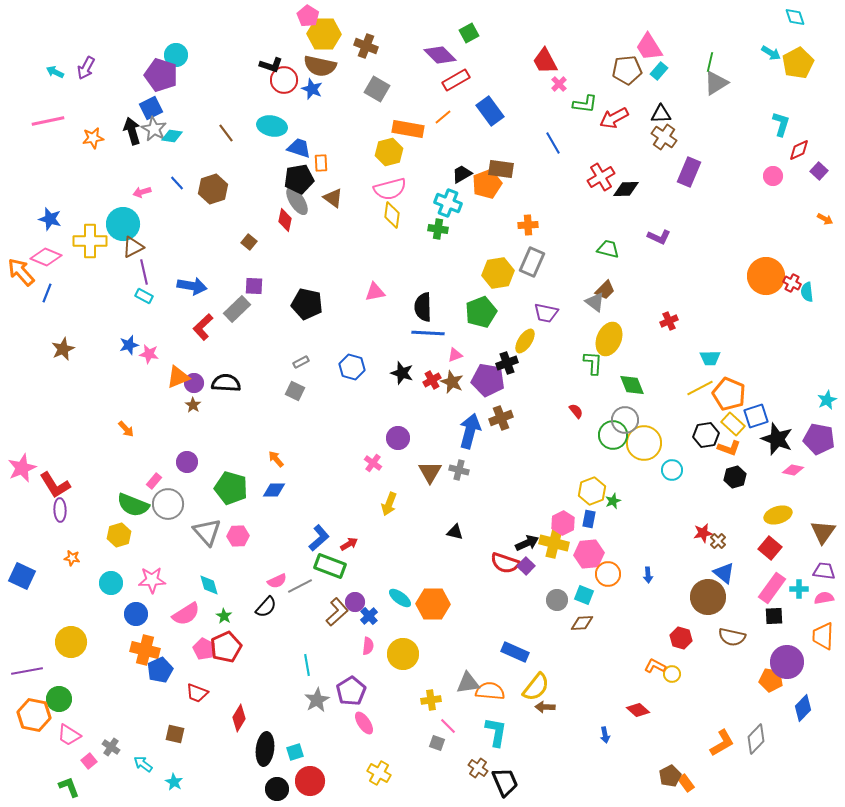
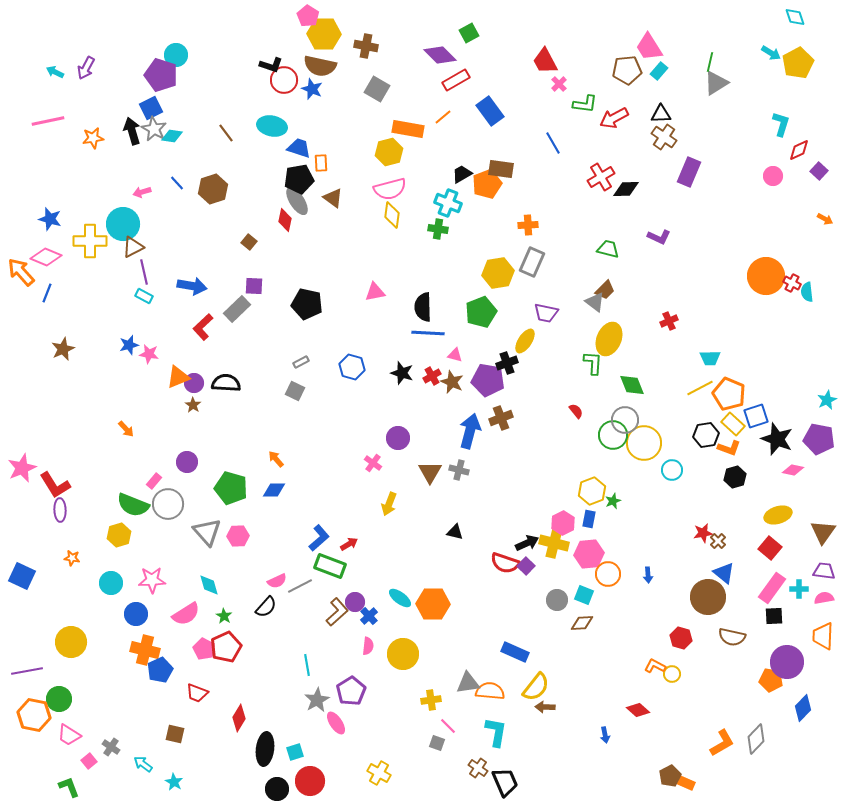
brown cross at (366, 46): rotated 10 degrees counterclockwise
pink triangle at (455, 355): rotated 35 degrees clockwise
red cross at (432, 380): moved 4 px up
pink ellipse at (364, 723): moved 28 px left
orange rectangle at (686, 783): rotated 30 degrees counterclockwise
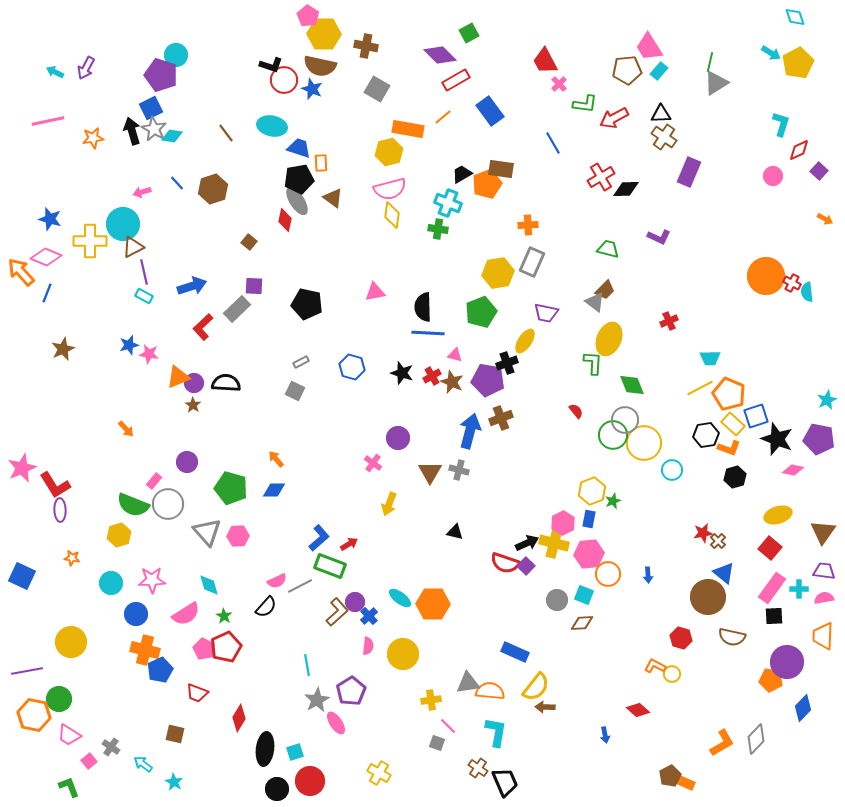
blue arrow at (192, 286): rotated 28 degrees counterclockwise
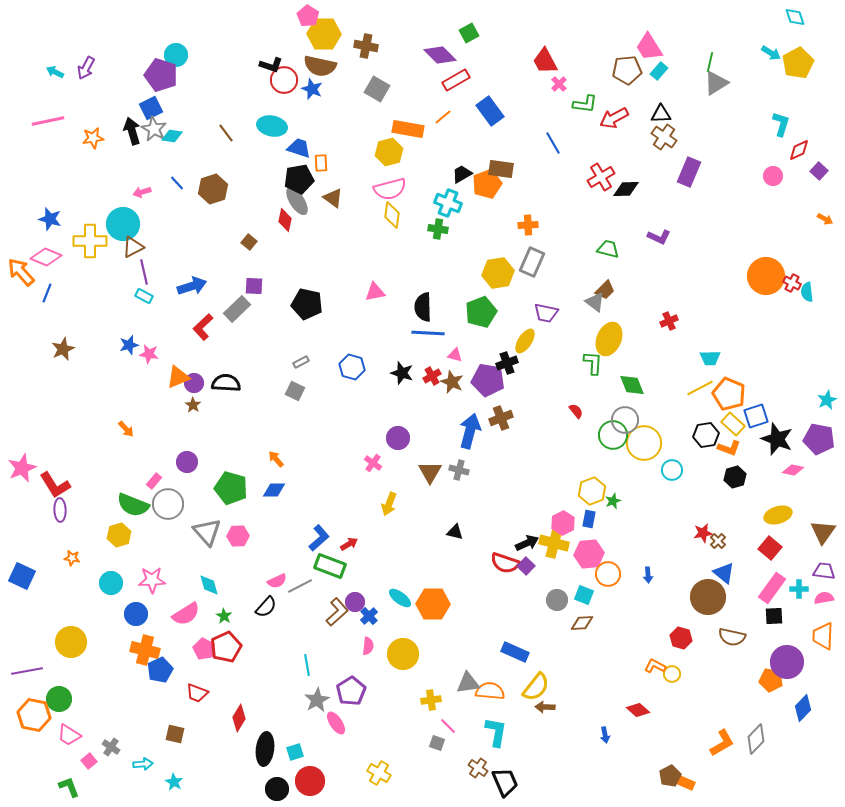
cyan arrow at (143, 764): rotated 138 degrees clockwise
